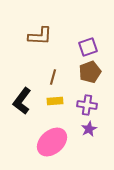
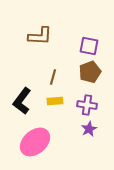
purple square: moved 1 px right, 1 px up; rotated 30 degrees clockwise
pink ellipse: moved 17 px left
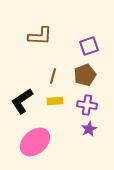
purple square: rotated 30 degrees counterclockwise
brown pentagon: moved 5 px left, 3 px down
brown line: moved 1 px up
black L-shape: rotated 20 degrees clockwise
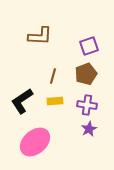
brown pentagon: moved 1 px right, 1 px up
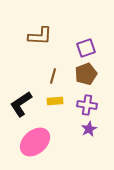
purple square: moved 3 px left, 2 px down
black L-shape: moved 1 px left, 3 px down
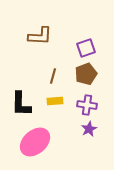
black L-shape: rotated 56 degrees counterclockwise
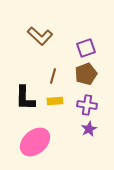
brown L-shape: rotated 40 degrees clockwise
black L-shape: moved 4 px right, 6 px up
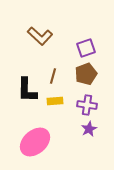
black L-shape: moved 2 px right, 8 px up
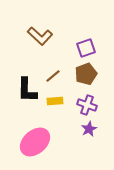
brown line: rotated 35 degrees clockwise
purple cross: rotated 12 degrees clockwise
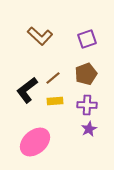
purple square: moved 1 px right, 9 px up
brown line: moved 2 px down
black L-shape: rotated 52 degrees clockwise
purple cross: rotated 18 degrees counterclockwise
